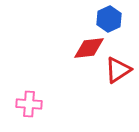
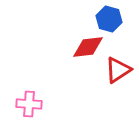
blue hexagon: rotated 20 degrees counterclockwise
red diamond: moved 1 px left, 1 px up
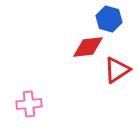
red triangle: moved 1 px left
pink cross: rotated 10 degrees counterclockwise
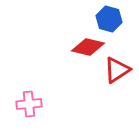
red diamond: rotated 20 degrees clockwise
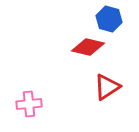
red triangle: moved 10 px left, 17 px down
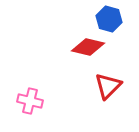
red triangle: moved 1 px right, 1 px up; rotated 12 degrees counterclockwise
pink cross: moved 1 px right, 3 px up; rotated 20 degrees clockwise
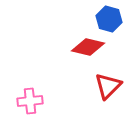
pink cross: rotated 20 degrees counterclockwise
